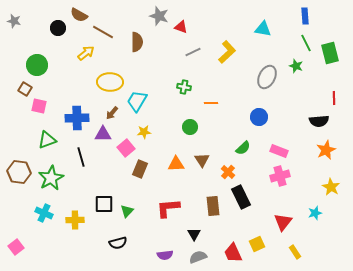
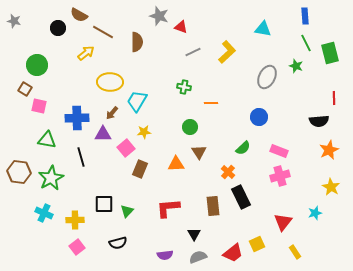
green triangle at (47, 140): rotated 30 degrees clockwise
orange star at (326, 150): moved 3 px right
brown triangle at (202, 160): moved 3 px left, 8 px up
pink square at (16, 247): moved 61 px right
red trapezoid at (233, 253): rotated 105 degrees counterclockwise
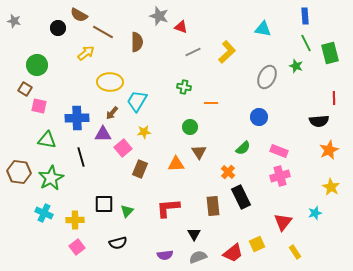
pink square at (126, 148): moved 3 px left
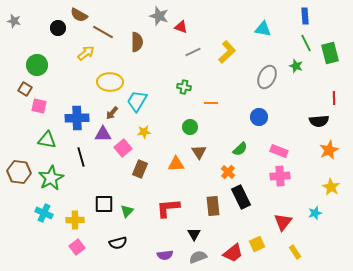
green semicircle at (243, 148): moved 3 px left, 1 px down
pink cross at (280, 176): rotated 12 degrees clockwise
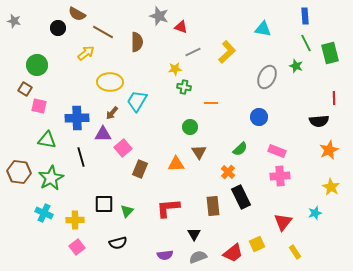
brown semicircle at (79, 15): moved 2 px left, 1 px up
yellow star at (144, 132): moved 31 px right, 63 px up
pink rectangle at (279, 151): moved 2 px left
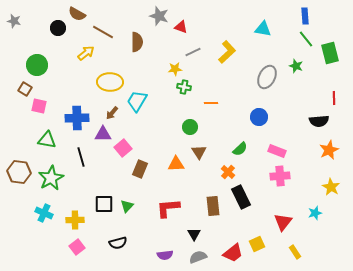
green line at (306, 43): moved 4 px up; rotated 12 degrees counterclockwise
green triangle at (127, 211): moved 5 px up
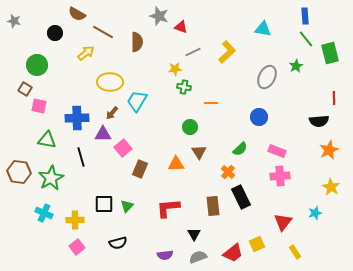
black circle at (58, 28): moved 3 px left, 5 px down
green star at (296, 66): rotated 24 degrees clockwise
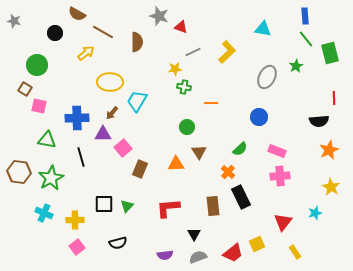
green circle at (190, 127): moved 3 px left
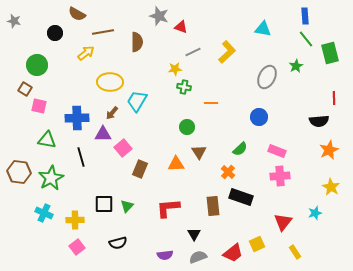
brown line at (103, 32): rotated 40 degrees counterclockwise
black rectangle at (241, 197): rotated 45 degrees counterclockwise
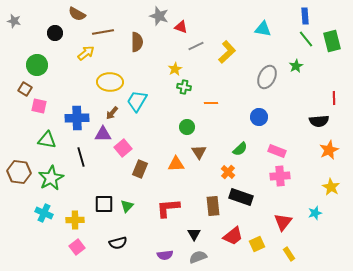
gray line at (193, 52): moved 3 px right, 6 px up
green rectangle at (330, 53): moved 2 px right, 12 px up
yellow star at (175, 69): rotated 24 degrees counterclockwise
yellow rectangle at (295, 252): moved 6 px left, 2 px down
red trapezoid at (233, 253): moved 17 px up
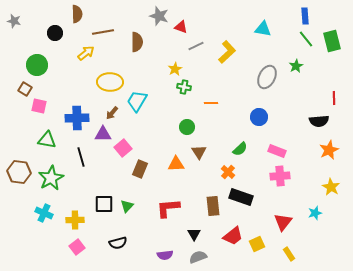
brown semicircle at (77, 14): rotated 120 degrees counterclockwise
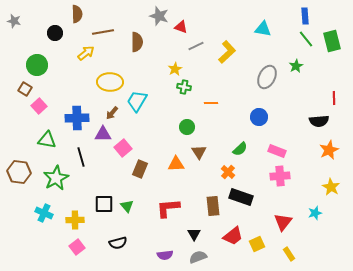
pink square at (39, 106): rotated 35 degrees clockwise
green star at (51, 178): moved 5 px right
green triangle at (127, 206): rotated 24 degrees counterclockwise
